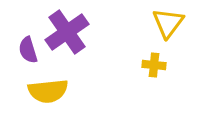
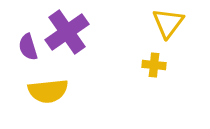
purple semicircle: moved 3 px up
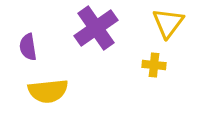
purple cross: moved 29 px right, 4 px up
purple semicircle: rotated 8 degrees clockwise
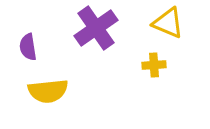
yellow triangle: rotated 44 degrees counterclockwise
yellow cross: rotated 10 degrees counterclockwise
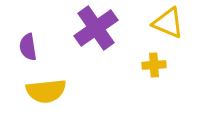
yellow semicircle: moved 2 px left
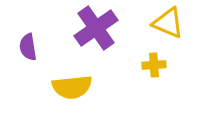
yellow semicircle: moved 26 px right, 4 px up
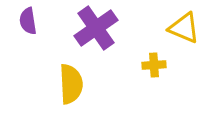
yellow triangle: moved 16 px right, 5 px down
purple semicircle: moved 26 px up
yellow semicircle: moved 1 px left, 3 px up; rotated 87 degrees counterclockwise
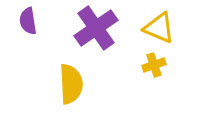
yellow triangle: moved 25 px left
yellow cross: rotated 15 degrees counterclockwise
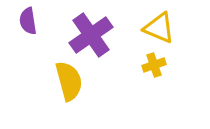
purple cross: moved 5 px left, 7 px down
yellow semicircle: moved 2 px left, 3 px up; rotated 12 degrees counterclockwise
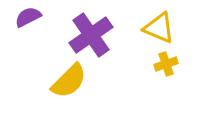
purple semicircle: moved 4 px up; rotated 72 degrees clockwise
yellow cross: moved 12 px right, 1 px up
yellow semicircle: rotated 60 degrees clockwise
